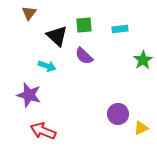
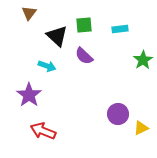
purple star: rotated 20 degrees clockwise
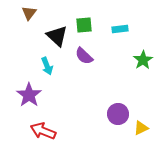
cyan arrow: rotated 48 degrees clockwise
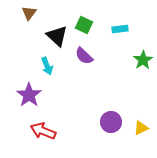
green square: rotated 30 degrees clockwise
purple circle: moved 7 px left, 8 px down
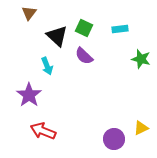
green square: moved 3 px down
green star: moved 2 px left, 1 px up; rotated 24 degrees counterclockwise
purple circle: moved 3 px right, 17 px down
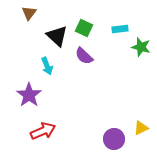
green star: moved 12 px up
red arrow: rotated 135 degrees clockwise
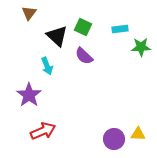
green square: moved 1 px left, 1 px up
green star: rotated 18 degrees counterclockwise
yellow triangle: moved 3 px left, 6 px down; rotated 28 degrees clockwise
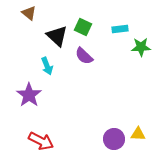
brown triangle: rotated 28 degrees counterclockwise
red arrow: moved 2 px left, 10 px down; rotated 50 degrees clockwise
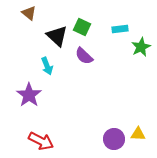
green square: moved 1 px left
green star: rotated 24 degrees counterclockwise
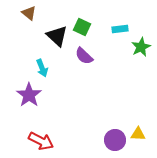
cyan arrow: moved 5 px left, 2 px down
purple circle: moved 1 px right, 1 px down
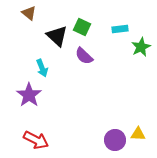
red arrow: moved 5 px left, 1 px up
